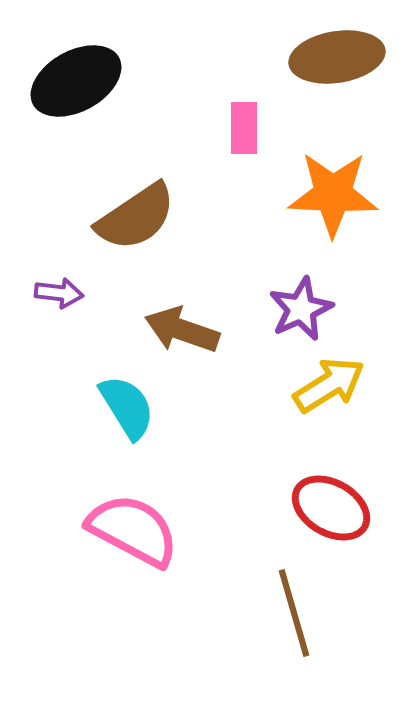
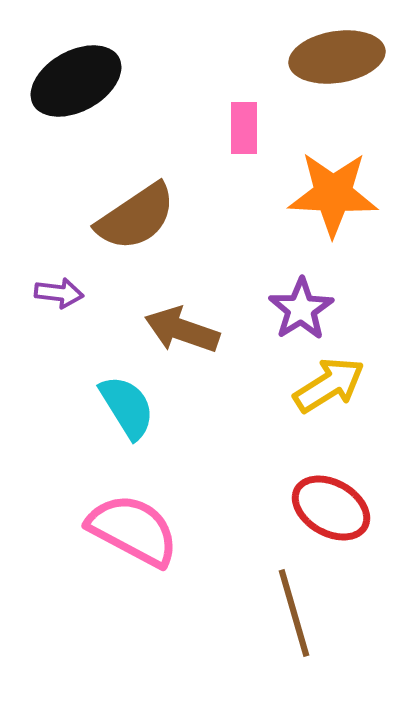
purple star: rotated 8 degrees counterclockwise
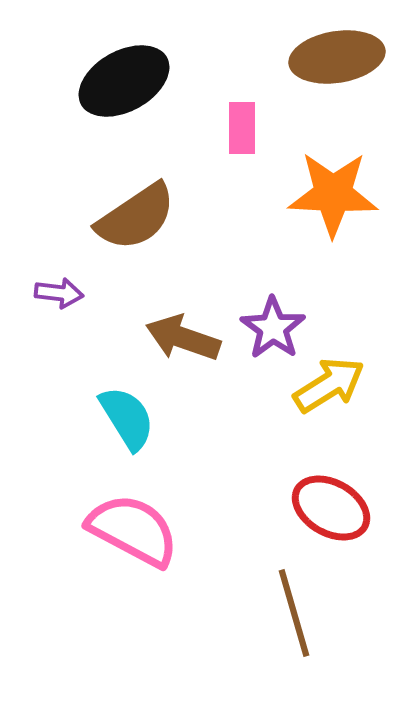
black ellipse: moved 48 px right
pink rectangle: moved 2 px left
purple star: moved 28 px left, 19 px down; rotated 4 degrees counterclockwise
brown arrow: moved 1 px right, 8 px down
cyan semicircle: moved 11 px down
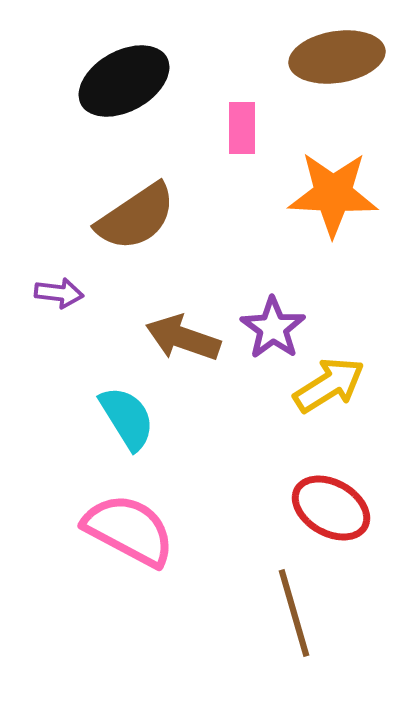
pink semicircle: moved 4 px left
